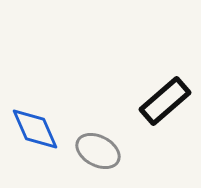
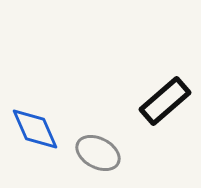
gray ellipse: moved 2 px down
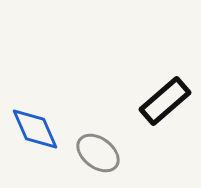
gray ellipse: rotated 9 degrees clockwise
